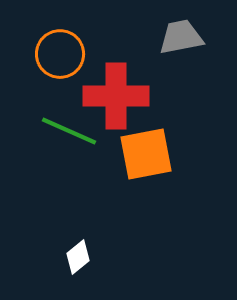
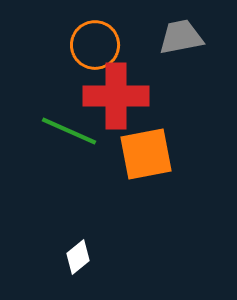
orange circle: moved 35 px right, 9 px up
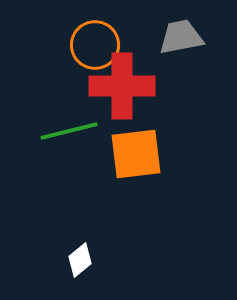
red cross: moved 6 px right, 10 px up
green line: rotated 38 degrees counterclockwise
orange square: moved 10 px left; rotated 4 degrees clockwise
white diamond: moved 2 px right, 3 px down
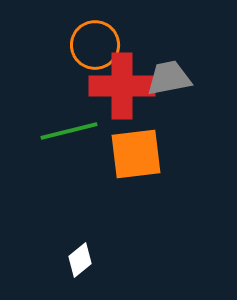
gray trapezoid: moved 12 px left, 41 px down
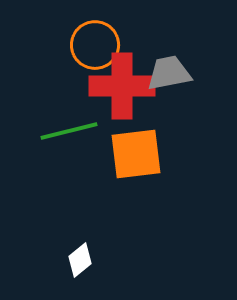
gray trapezoid: moved 5 px up
